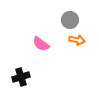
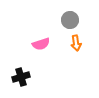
orange arrow: moved 1 px left, 3 px down; rotated 70 degrees clockwise
pink semicircle: rotated 54 degrees counterclockwise
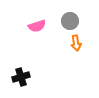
gray circle: moved 1 px down
pink semicircle: moved 4 px left, 18 px up
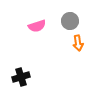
orange arrow: moved 2 px right
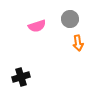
gray circle: moved 2 px up
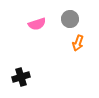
pink semicircle: moved 2 px up
orange arrow: rotated 28 degrees clockwise
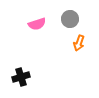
orange arrow: moved 1 px right
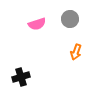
orange arrow: moved 3 px left, 9 px down
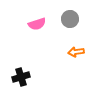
orange arrow: rotated 63 degrees clockwise
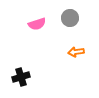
gray circle: moved 1 px up
